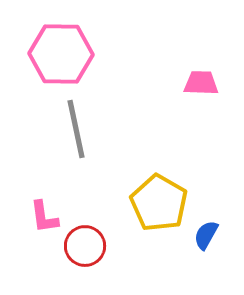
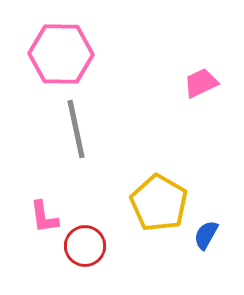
pink trapezoid: rotated 27 degrees counterclockwise
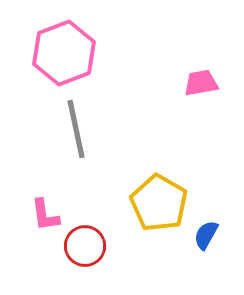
pink hexagon: moved 3 px right, 1 px up; rotated 22 degrees counterclockwise
pink trapezoid: rotated 15 degrees clockwise
pink L-shape: moved 1 px right, 2 px up
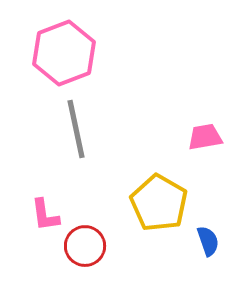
pink trapezoid: moved 4 px right, 54 px down
blue semicircle: moved 2 px right, 6 px down; rotated 132 degrees clockwise
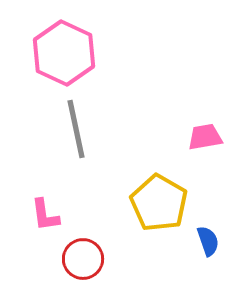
pink hexagon: rotated 14 degrees counterclockwise
red circle: moved 2 px left, 13 px down
